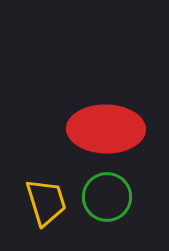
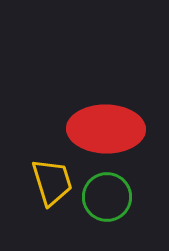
yellow trapezoid: moved 6 px right, 20 px up
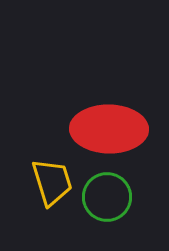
red ellipse: moved 3 px right
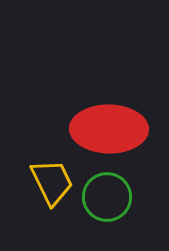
yellow trapezoid: rotated 9 degrees counterclockwise
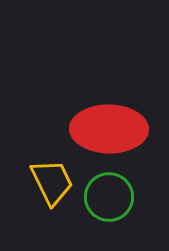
green circle: moved 2 px right
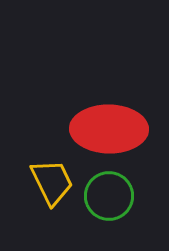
green circle: moved 1 px up
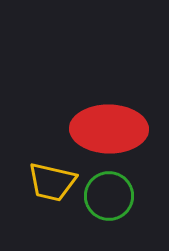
yellow trapezoid: rotated 129 degrees clockwise
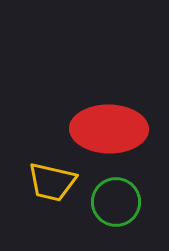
green circle: moved 7 px right, 6 px down
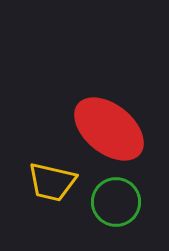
red ellipse: rotated 38 degrees clockwise
